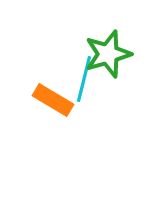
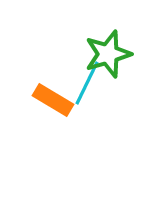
cyan line: moved 3 px right, 4 px down; rotated 12 degrees clockwise
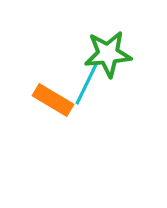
green star: rotated 12 degrees clockwise
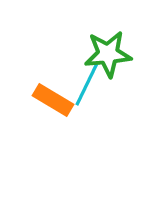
cyan line: moved 1 px down
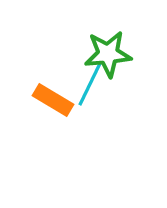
cyan line: moved 3 px right
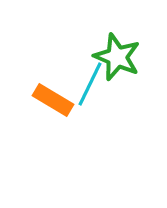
green star: moved 9 px right, 3 px down; rotated 27 degrees clockwise
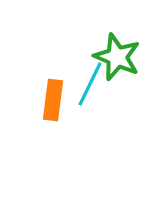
orange rectangle: rotated 66 degrees clockwise
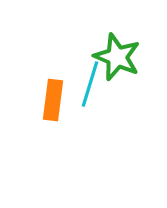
cyan line: rotated 9 degrees counterclockwise
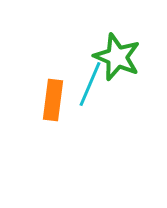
cyan line: rotated 6 degrees clockwise
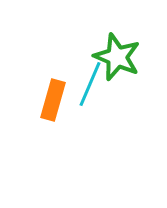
orange rectangle: rotated 9 degrees clockwise
